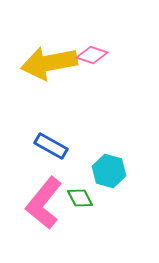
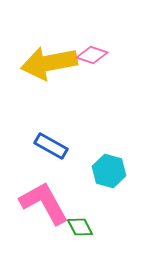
green diamond: moved 29 px down
pink L-shape: rotated 112 degrees clockwise
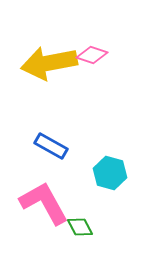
cyan hexagon: moved 1 px right, 2 px down
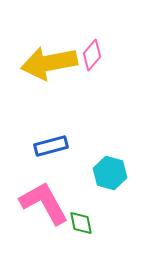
pink diamond: rotated 68 degrees counterclockwise
blue rectangle: rotated 44 degrees counterclockwise
green diamond: moved 1 px right, 4 px up; rotated 16 degrees clockwise
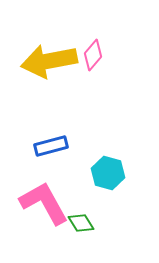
pink diamond: moved 1 px right
yellow arrow: moved 2 px up
cyan hexagon: moved 2 px left
green diamond: rotated 20 degrees counterclockwise
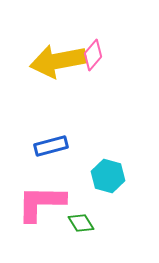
yellow arrow: moved 9 px right
cyan hexagon: moved 3 px down
pink L-shape: moved 3 px left; rotated 60 degrees counterclockwise
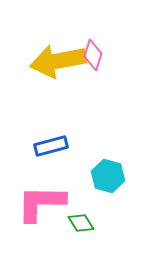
pink diamond: rotated 24 degrees counterclockwise
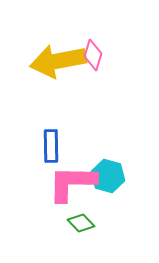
blue rectangle: rotated 76 degrees counterclockwise
pink L-shape: moved 31 px right, 20 px up
green diamond: rotated 12 degrees counterclockwise
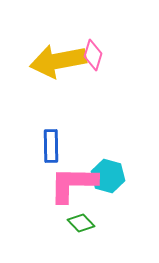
pink L-shape: moved 1 px right, 1 px down
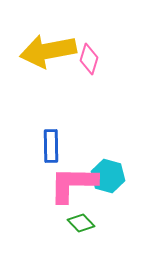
pink diamond: moved 4 px left, 4 px down
yellow arrow: moved 10 px left, 10 px up
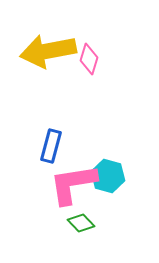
blue rectangle: rotated 16 degrees clockwise
pink L-shape: rotated 10 degrees counterclockwise
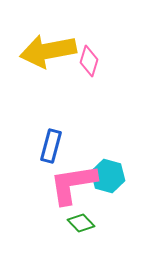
pink diamond: moved 2 px down
